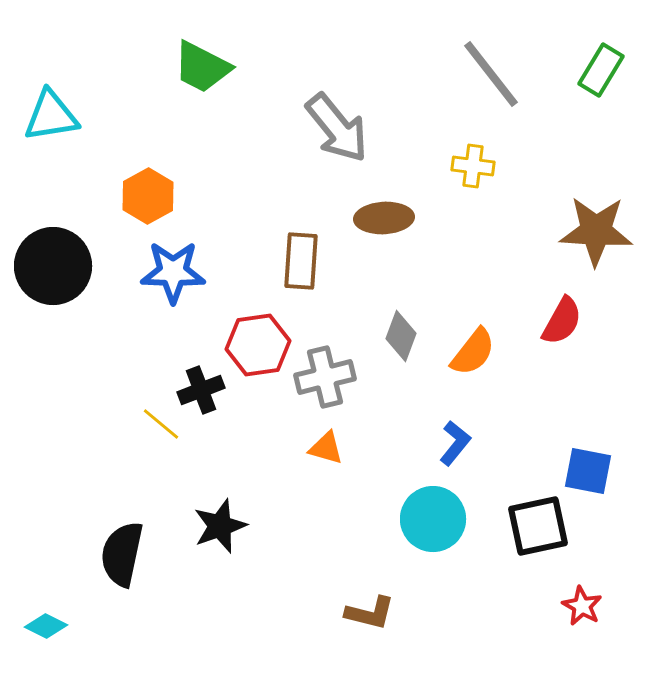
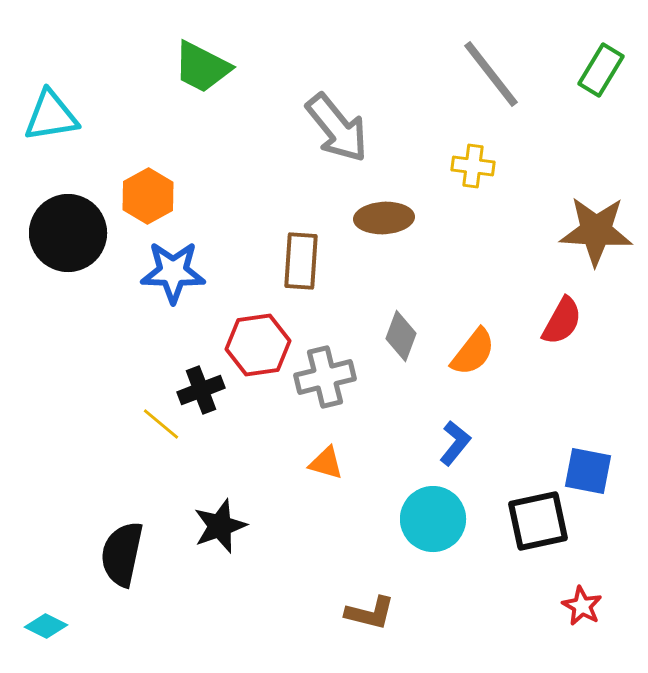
black circle: moved 15 px right, 33 px up
orange triangle: moved 15 px down
black square: moved 5 px up
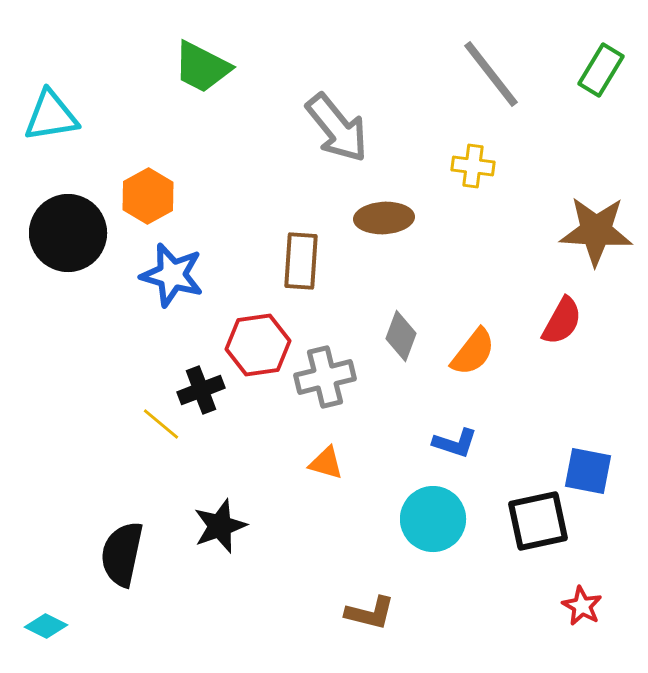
blue star: moved 1 px left, 3 px down; rotated 14 degrees clockwise
blue L-shape: rotated 69 degrees clockwise
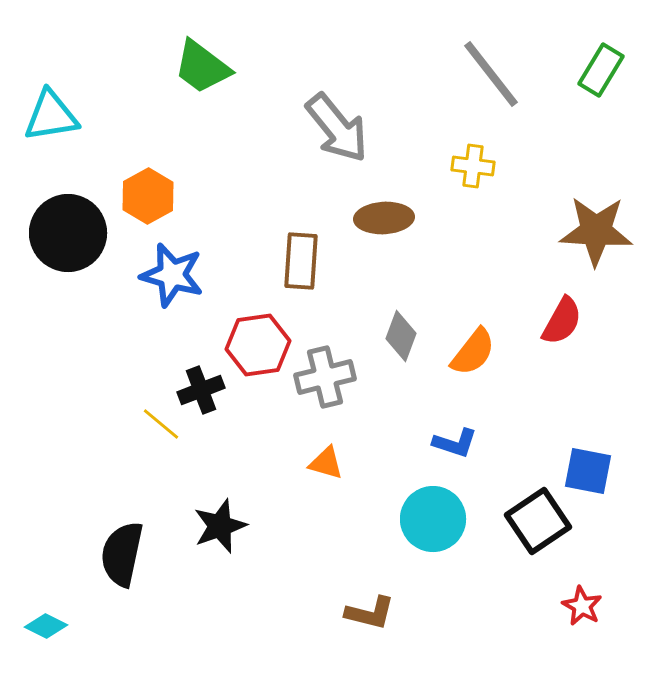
green trapezoid: rotated 10 degrees clockwise
black square: rotated 22 degrees counterclockwise
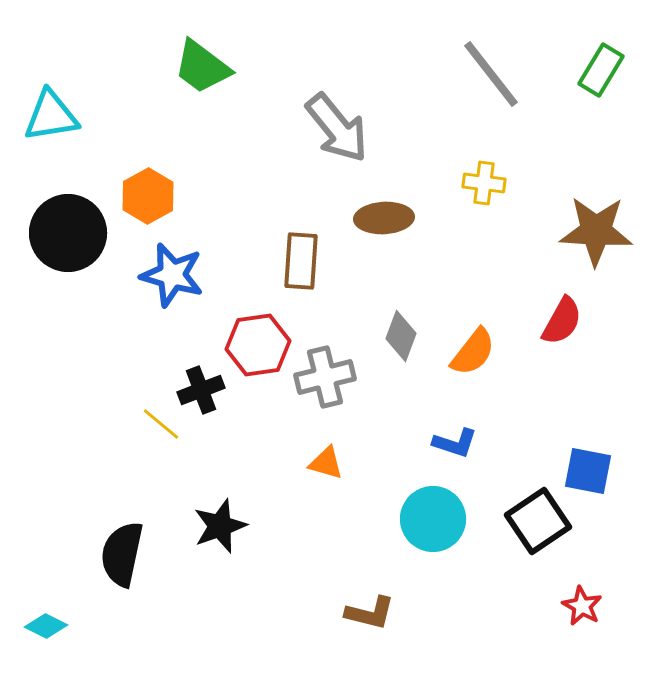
yellow cross: moved 11 px right, 17 px down
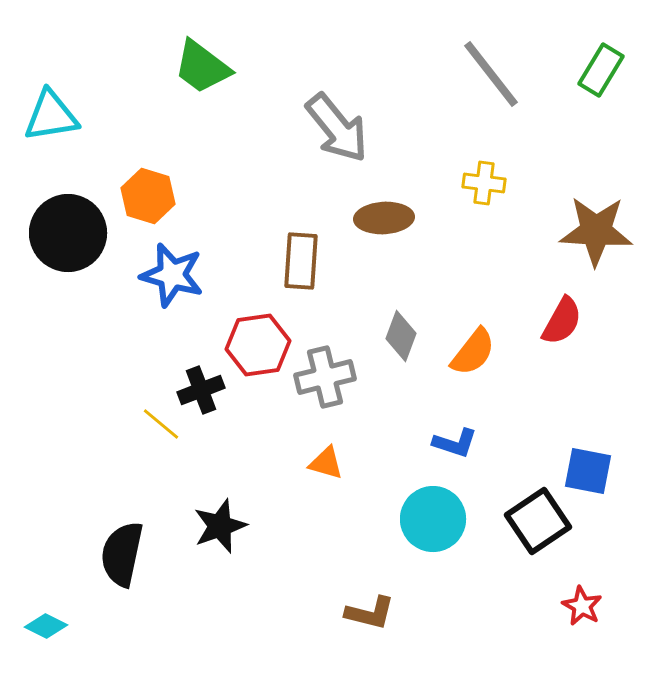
orange hexagon: rotated 14 degrees counterclockwise
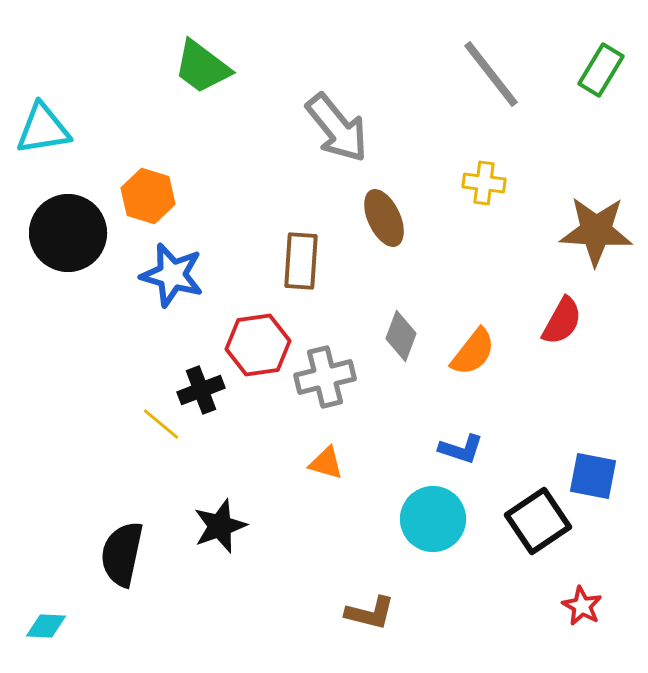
cyan triangle: moved 8 px left, 13 px down
brown ellipse: rotated 68 degrees clockwise
blue L-shape: moved 6 px right, 6 px down
blue square: moved 5 px right, 5 px down
cyan diamond: rotated 24 degrees counterclockwise
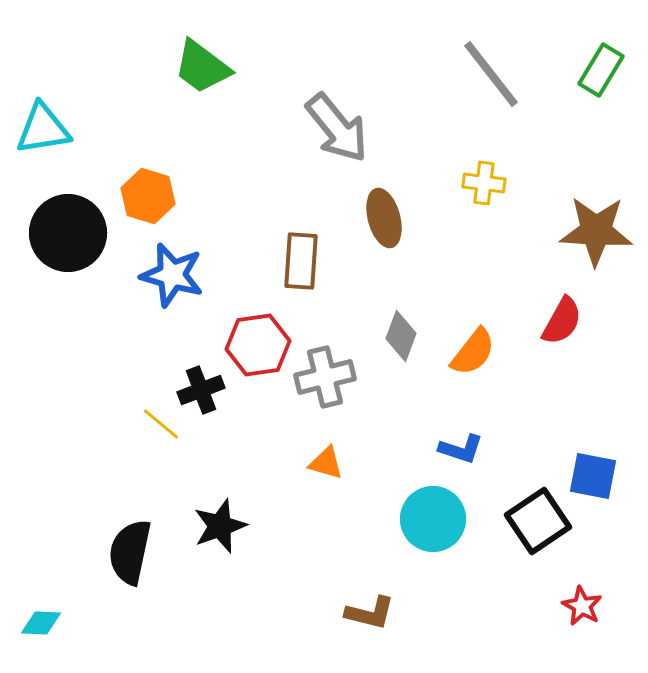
brown ellipse: rotated 10 degrees clockwise
black semicircle: moved 8 px right, 2 px up
cyan diamond: moved 5 px left, 3 px up
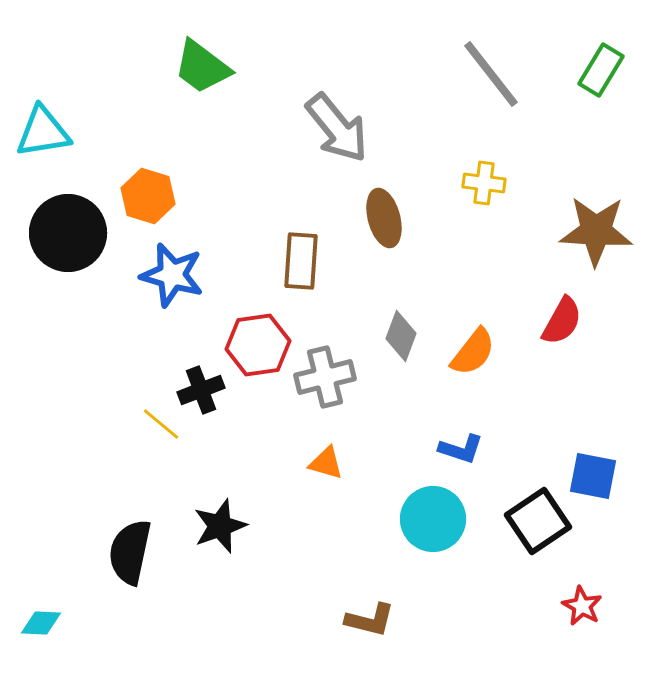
cyan triangle: moved 3 px down
brown L-shape: moved 7 px down
